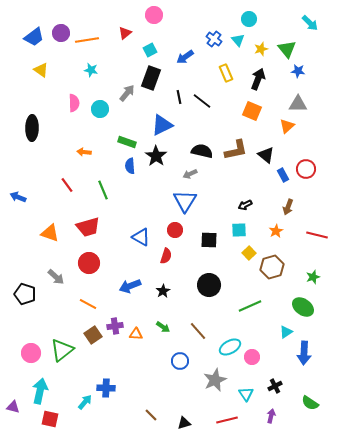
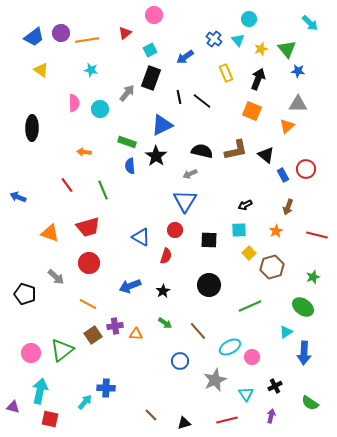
green arrow at (163, 327): moved 2 px right, 4 px up
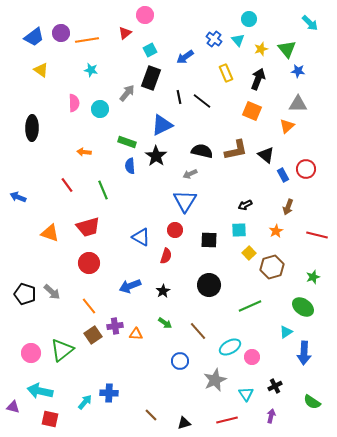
pink circle at (154, 15): moved 9 px left
gray arrow at (56, 277): moved 4 px left, 15 px down
orange line at (88, 304): moved 1 px right, 2 px down; rotated 24 degrees clockwise
blue cross at (106, 388): moved 3 px right, 5 px down
cyan arrow at (40, 391): rotated 90 degrees counterclockwise
green semicircle at (310, 403): moved 2 px right, 1 px up
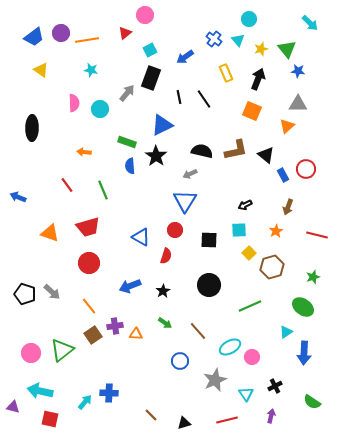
black line at (202, 101): moved 2 px right, 2 px up; rotated 18 degrees clockwise
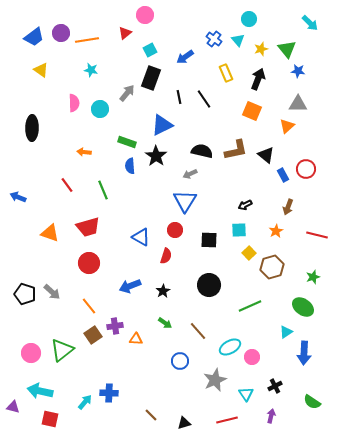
orange triangle at (136, 334): moved 5 px down
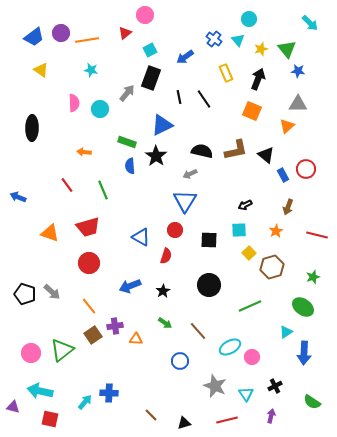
gray star at (215, 380): moved 6 px down; rotated 25 degrees counterclockwise
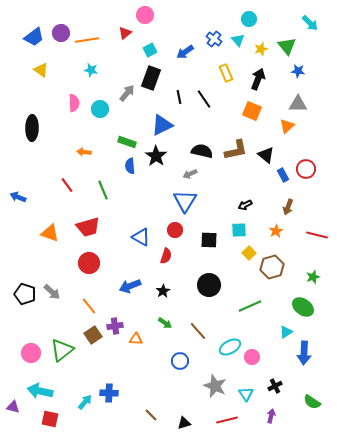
green triangle at (287, 49): moved 3 px up
blue arrow at (185, 57): moved 5 px up
